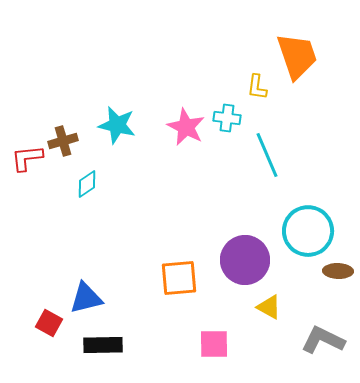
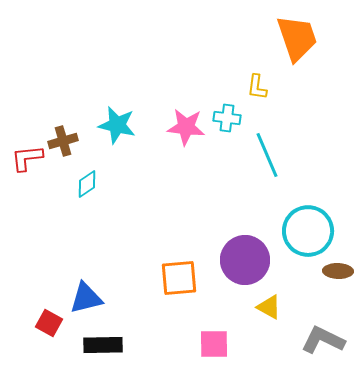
orange trapezoid: moved 18 px up
pink star: rotated 21 degrees counterclockwise
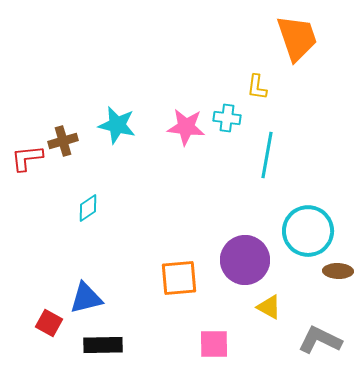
cyan line: rotated 33 degrees clockwise
cyan diamond: moved 1 px right, 24 px down
gray L-shape: moved 3 px left
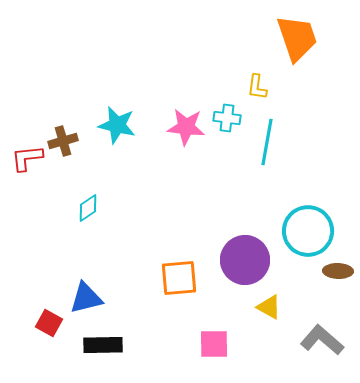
cyan line: moved 13 px up
gray L-shape: moved 2 px right; rotated 15 degrees clockwise
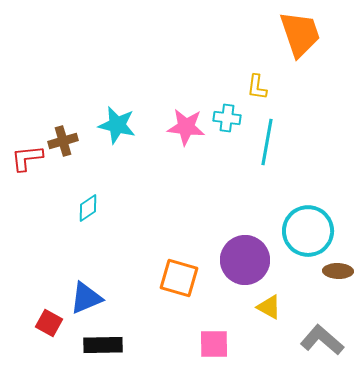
orange trapezoid: moved 3 px right, 4 px up
orange square: rotated 21 degrees clockwise
blue triangle: rotated 9 degrees counterclockwise
